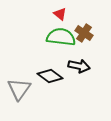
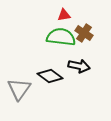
red triangle: moved 4 px right, 1 px down; rotated 48 degrees counterclockwise
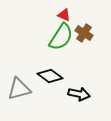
red triangle: rotated 32 degrees clockwise
green semicircle: rotated 116 degrees clockwise
black arrow: moved 28 px down
gray triangle: rotated 40 degrees clockwise
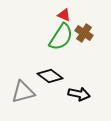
gray triangle: moved 4 px right, 3 px down
